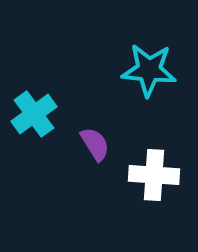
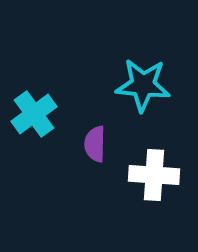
cyan star: moved 6 px left, 15 px down
purple semicircle: rotated 147 degrees counterclockwise
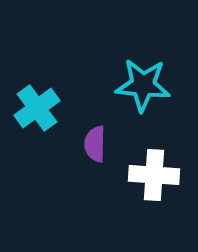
cyan cross: moved 3 px right, 6 px up
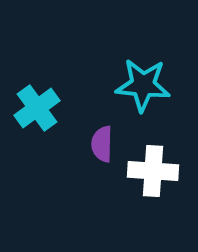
purple semicircle: moved 7 px right
white cross: moved 1 px left, 4 px up
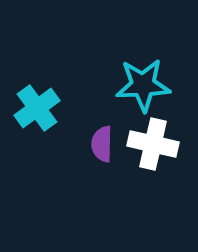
cyan star: rotated 8 degrees counterclockwise
white cross: moved 27 px up; rotated 9 degrees clockwise
